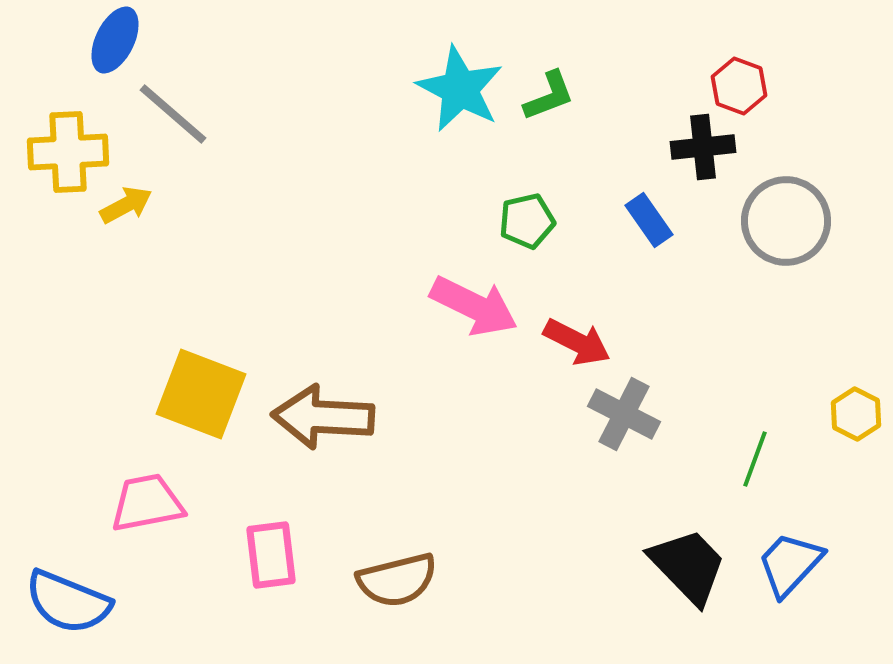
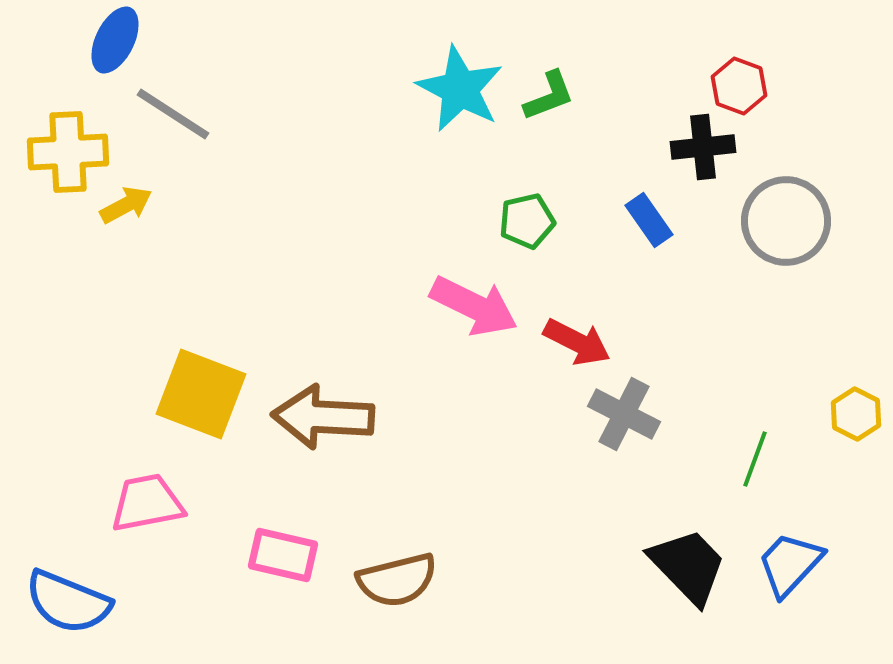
gray line: rotated 8 degrees counterclockwise
pink rectangle: moved 12 px right; rotated 70 degrees counterclockwise
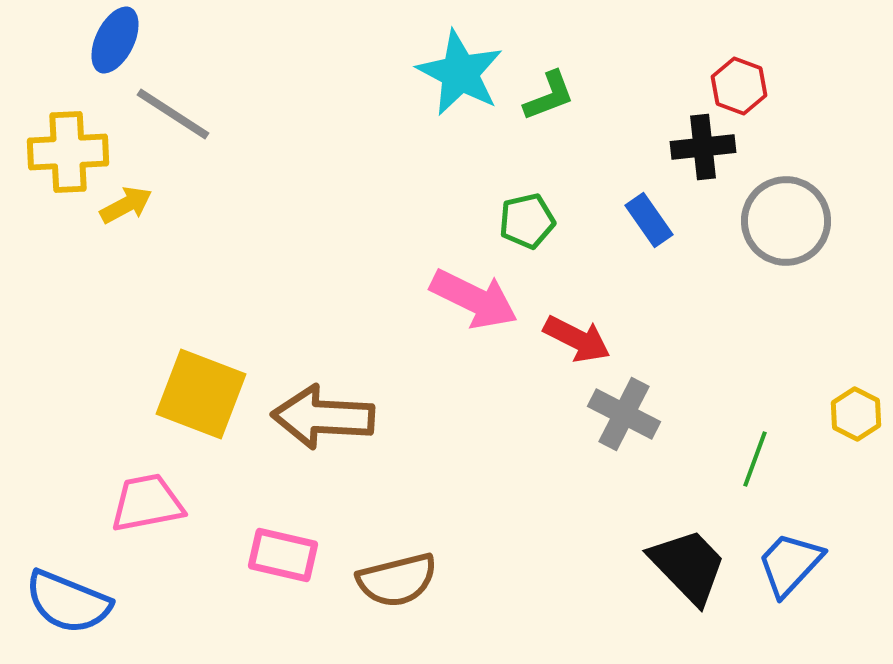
cyan star: moved 16 px up
pink arrow: moved 7 px up
red arrow: moved 3 px up
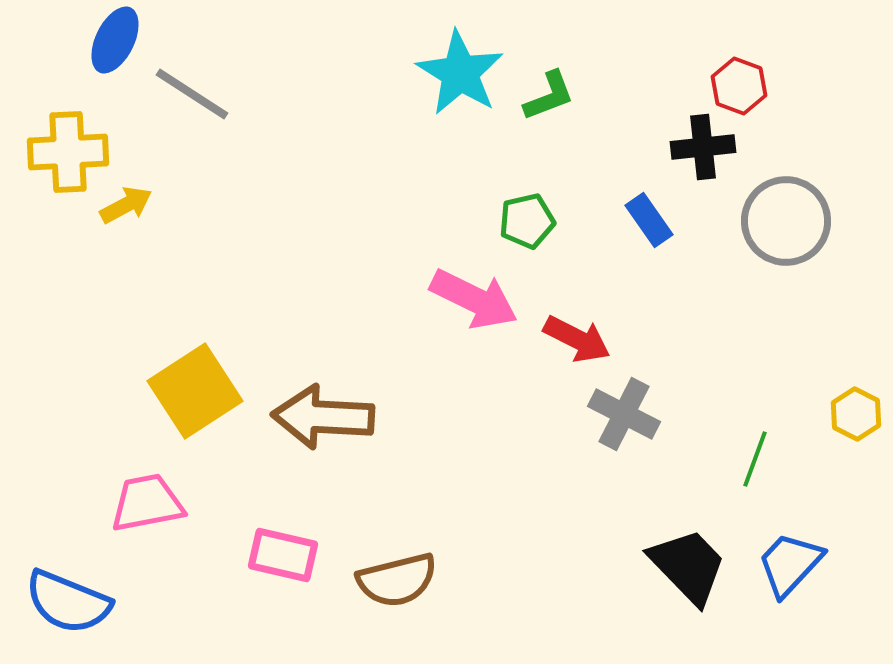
cyan star: rotated 4 degrees clockwise
gray line: moved 19 px right, 20 px up
yellow square: moved 6 px left, 3 px up; rotated 36 degrees clockwise
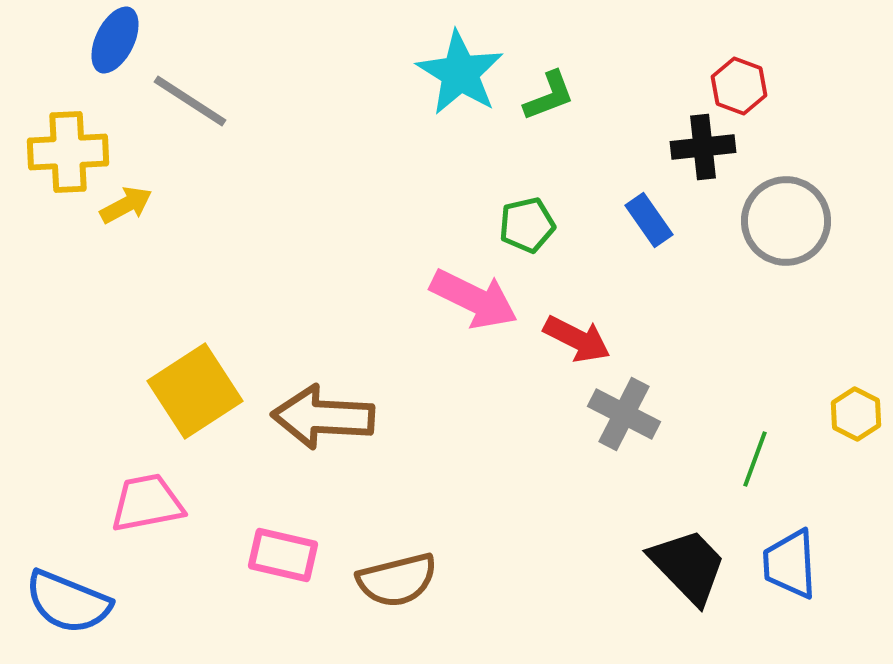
gray line: moved 2 px left, 7 px down
green pentagon: moved 4 px down
blue trapezoid: rotated 46 degrees counterclockwise
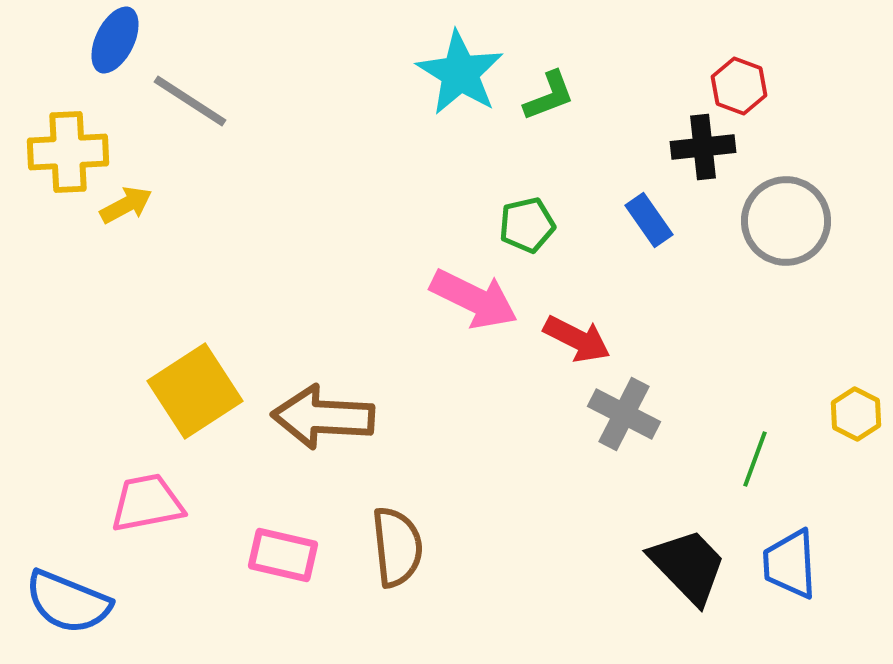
brown semicircle: moved 33 px up; rotated 82 degrees counterclockwise
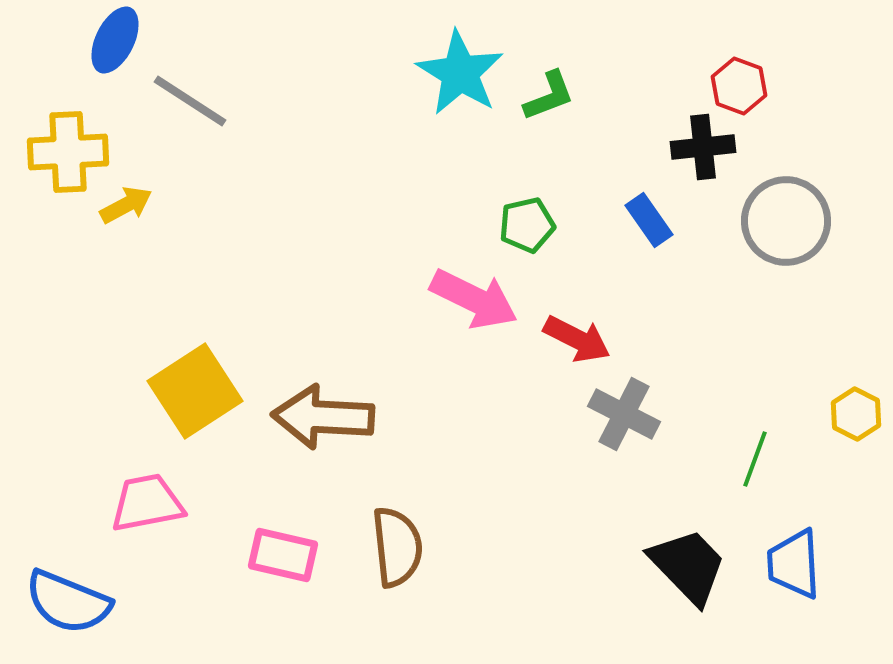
blue trapezoid: moved 4 px right
